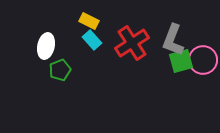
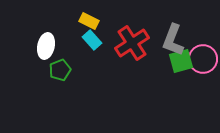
pink circle: moved 1 px up
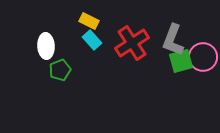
white ellipse: rotated 15 degrees counterclockwise
pink circle: moved 2 px up
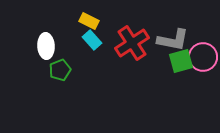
gray L-shape: rotated 100 degrees counterclockwise
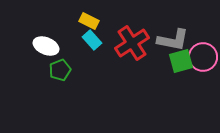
white ellipse: rotated 65 degrees counterclockwise
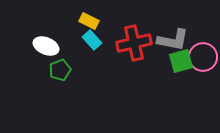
red cross: moved 2 px right; rotated 20 degrees clockwise
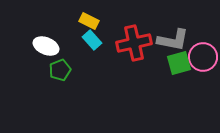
green square: moved 2 px left, 2 px down
